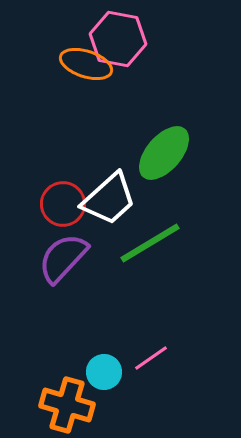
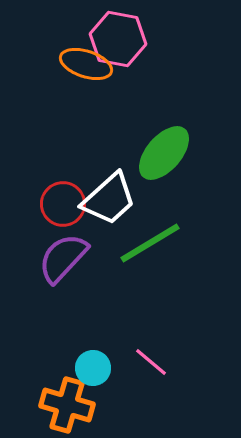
pink line: moved 4 px down; rotated 75 degrees clockwise
cyan circle: moved 11 px left, 4 px up
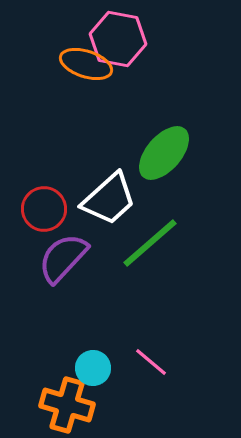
red circle: moved 19 px left, 5 px down
green line: rotated 10 degrees counterclockwise
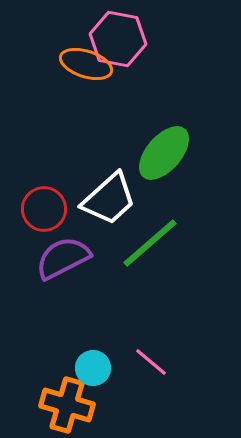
purple semicircle: rotated 20 degrees clockwise
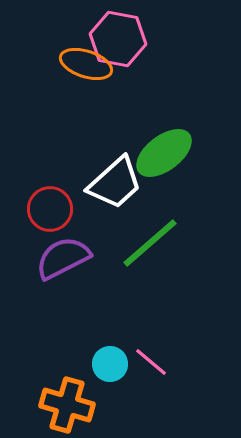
green ellipse: rotated 12 degrees clockwise
white trapezoid: moved 6 px right, 16 px up
red circle: moved 6 px right
cyan circle: moved 17 px right, 4 px up
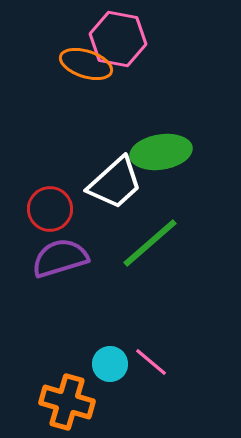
green ellipse: moved 3 px left, 1 px up; rotated 28 degrees clockwise
purple semicircle: moved 3 px left; rotated 10 degrees clockwise
orange cross: moved 3 px up
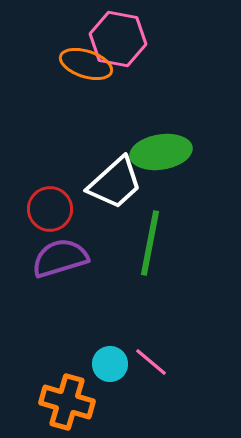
green line: rotated 38 degrees counterclockwise
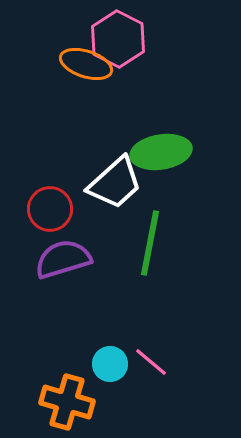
pink hexagon: rotated 16 degrees clockwise
purple semicircle: moved 3 px right, 1 px down
